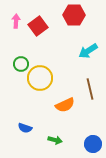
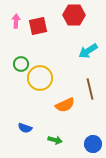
red square: rotated 24 degrees clockwise
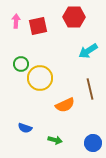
red hexagon: moved 2 px down
blue circle: moved 1 px up
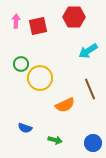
brown line: rotated 10 degrees counterclockwise
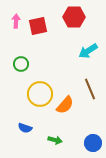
yellow circle: moved 16 px down
orange semicircle: rotated 24 degrees counterclockwise
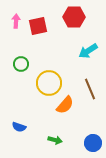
yellow circle: moved 9 px right, 11 px up
blue semicircle: moved 6 px left, 1 px up
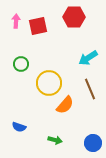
cyan arrow: moved 7 px down
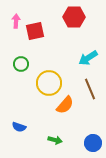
red square: moved 3 px left, 5 px down
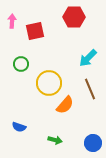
pink arrow: moved 4 px left
cyan arrow: rotated 12 degrees counterclockwise
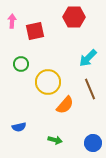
yellow circle: moved 1 px left, 1 px up
blue semicircle: rotated 32 degrees counterclockwise
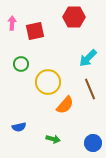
pink arrow: moved 2 px down
green arrow: moved 2 px left, 1 px up
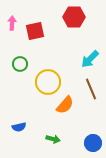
cyan arrow: moved 2 px right, 1 px down
green circle: moved 1 px left
brown line: moved 1 px right
